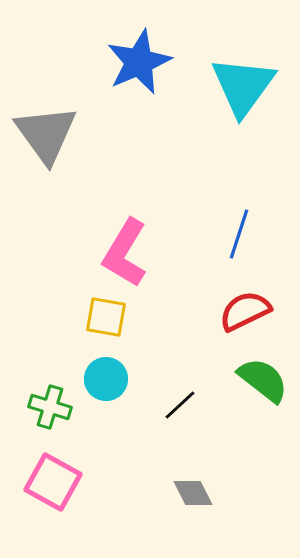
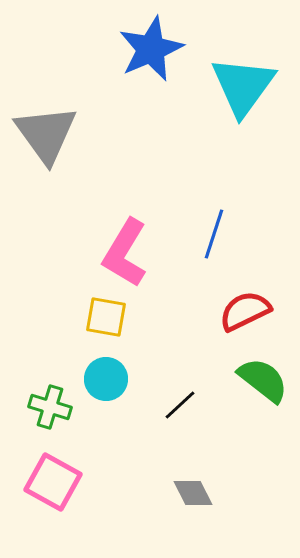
blue star: moved 12 px right, 13 px up
blue line: moved 25 px left
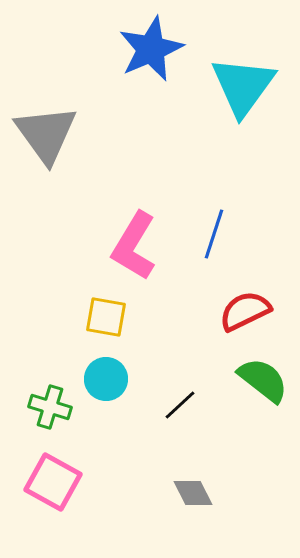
pink L-shape: moved 9 px right, 7 px up
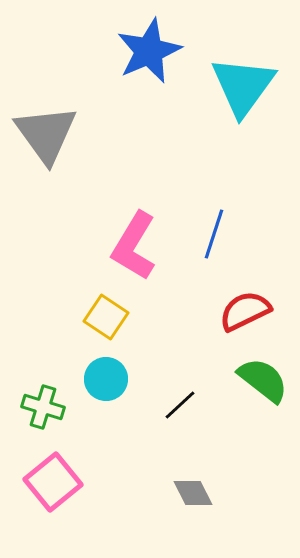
blue star: moved 2 px left, 2 px down
yellow square: rotated 24 degrees clockwise
green cross: moved 7 px left
pink square: rotated 22 degrees clockwise
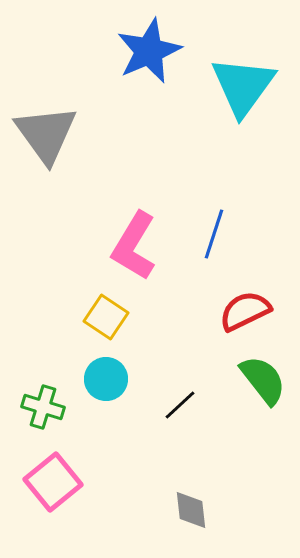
green semicircle: rotated 14 degrees clockwise
gray diamond: moved 2 px left, 17 px down; rotated 21 degrees clockwise
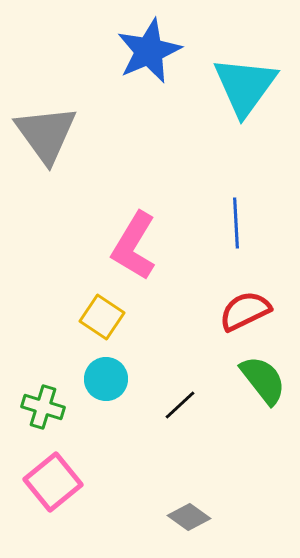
cyan triangle: moved 2 px right
blue line: moved 22 px right, 11 px up; rotated 21 degrees counterclockwise
yellow square: moved 4 px left
gray diamond: moved 2 px left, 7 px down; rotated 48 degrees counterclockwise
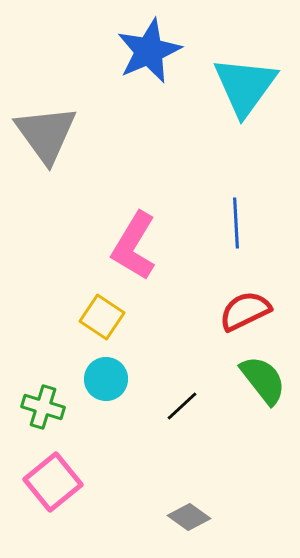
black line: moved 2 px right, 1 px down
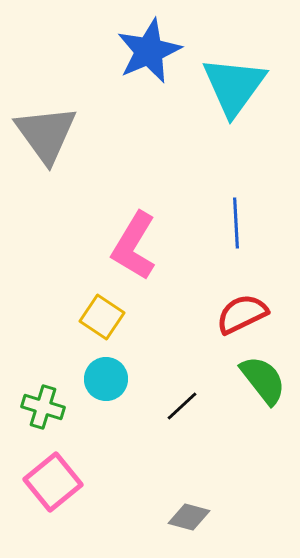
cyan triangle: moved 11 px left
red semicircle: moved 3 px left, 3 px down
gray diamond: rotated 21 degrees counterclockwise
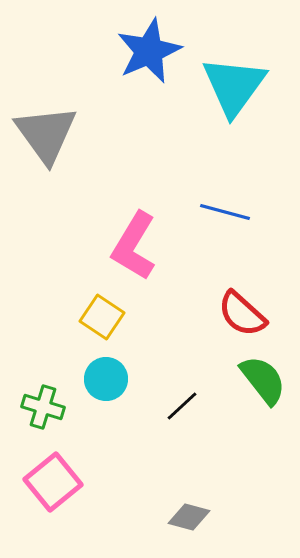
blue line: moved 11 px left, 11 px up; rotated 72 degrees counterclockwise
red semicircle: rotated 112 degrees counterclockwise
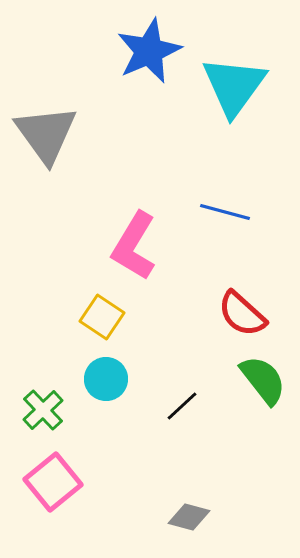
green cross: moved 3 px down; rotated 30 degrees clockwise
